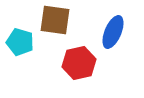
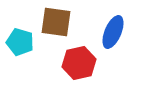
brown square: moved 1 px right, 2 px down
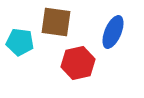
cyan pentagon: rotated 8 degrees counterclockwise
red hexagon: moved 1 px left
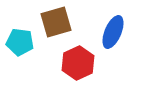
brown square: rotated 24 degrees counterclockwise
red hexagon: rotated 12 degrees counterclockwise
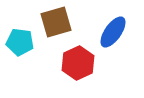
blue ellipse: rotated 12 degrees clockwise
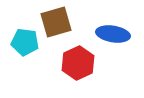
blue ellipse: moved 2 px down; rotated 64 degrees clockwise
cyan pentagon: moved 5 px right
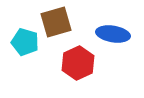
cyan pentagon: rotated 8 degrees clockwise
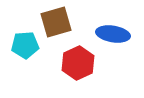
cyan pentagon: moved 3 px down; rotated 20 degrees counterclockwise
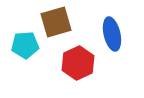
blue ellipse: moved 1 px left; rotated 68 degrees clockwise
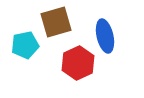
blue ellipse: moved 7 px left, 2 px down
cyan pentagon: rotated 8 degrees counterclockwise
